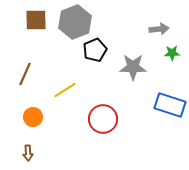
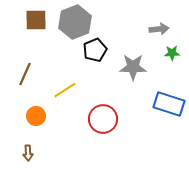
blue rectangle: moved 1 px left, 1 px up
orange circle: moved 3 px right, 1 px up
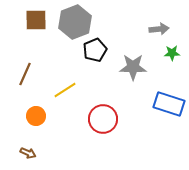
brown arrow: rotated 63 degrees counterclockwise
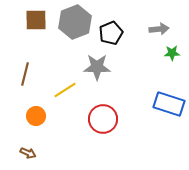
black pentagon: moved 16 px right, 17 px up
gray star: moved 36 px left
brown line: rotated 10 degrees counterclockwise
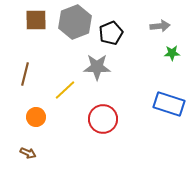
gray arrow: moved 1 px right, 3 px up
yellow line: rotated 10 degrees counterclockwise
orange circle: moved 1 px down
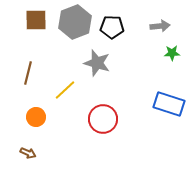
black pentagon: moved 1 px right, 6 px up; rotated 25 degrees clockwise
gray star: moved 4 px up; rotated 16 degrees clockwise
brown line: moved 3 px right, 1 px up
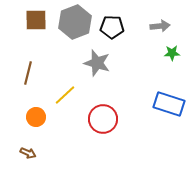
yellow line: moved 5 px down
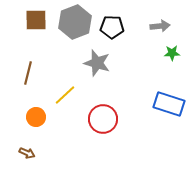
brown arrow: moved 1 px left
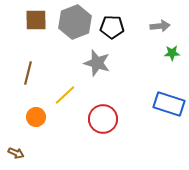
brown arrow: moved 11 px left
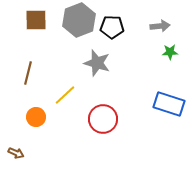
gray hexagon: moved 4 px right, 2 px up
green star: moved 2 px left, 1 px up
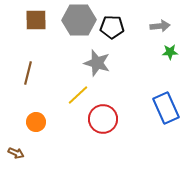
gray hexagon: rotated 20 degrees clockwise
yellow line: moved 13 px right
blue rectangle: moved 3 px left, 4 px down; rotated 48 degrees clockwise
orange circle: moved 5 px down
